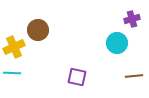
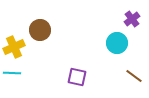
purple cross: rotated 21 degrees counterclockwise
brown circle: moved 2 px right
brown line: rotated 42 degrees clockwise
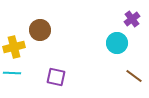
yellow cross: rotated 10 degrees clockwise
purple square: moved 21 px left
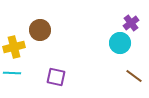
purple cross: moved 1 px left, 4 px down
cyan circle: moved 3 px right
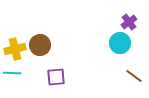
purple cross: moved 2 px left, 1 px up
brown circle: moved 15 px down
yellow cross: moved 1 px right, 2 px down
purple square: rotated 18 degrees counterclockwise
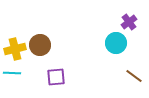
cyan circle: moved 4 px left
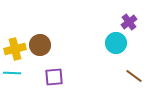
purple square: moved 2 px left
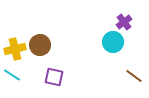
purple cross: moved 5 px left
cyan circle: moved 3 px left, 1 px up
cyan line: moved 2 px down; rotated 30 degrees clockwise
purple square: rotated 18 degrees clockwise
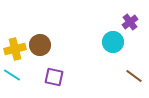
purple cross: moved 6 px right
